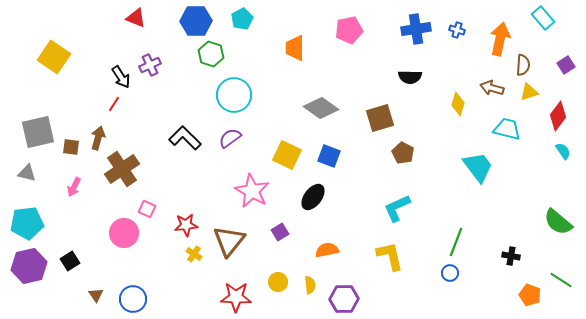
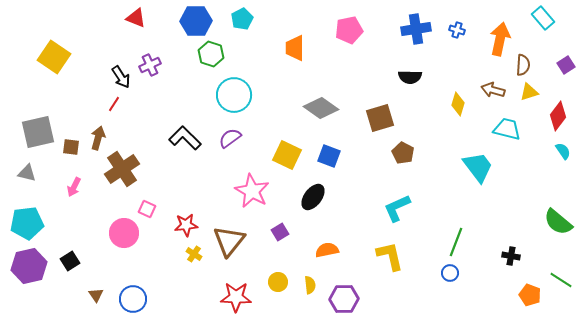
brown arrow at (492, 88): moved 1 px right, 2 px down
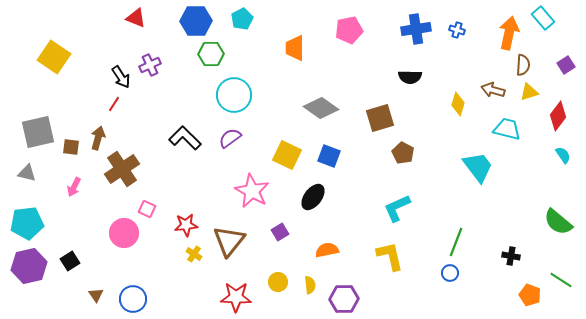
orange arrow at (500, 39): moved 9 px right, 6 px up
green hexagon at (211, 54): rotated 20 degrees counterclockwise
cyan semicircle at (563, 151): moved 4 px down
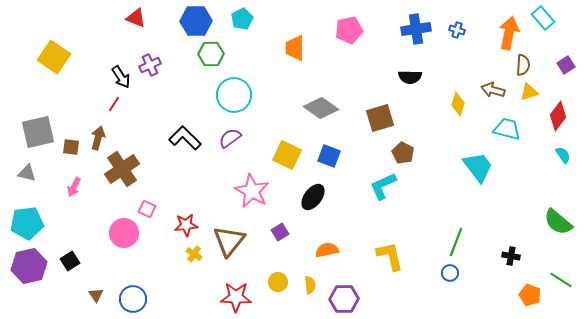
cyan L-shape at (397, 208): moved 14 px left, 22 px up
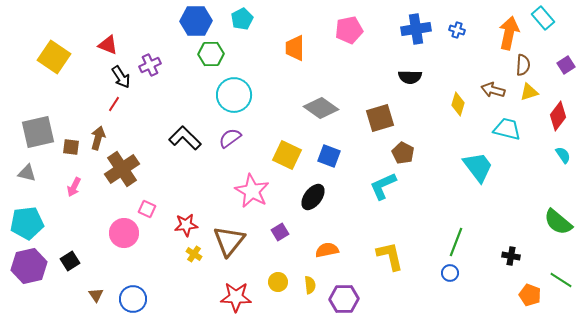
red triangle at (136, 18): moved 28 px left, 27 px down
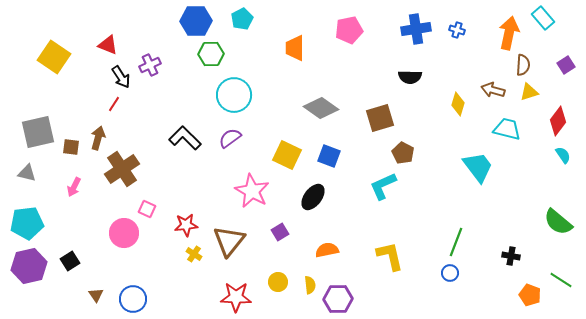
red diamond at (558, 116): moved 5 px down
purple hexagon at (344, 299): moved 6 px left
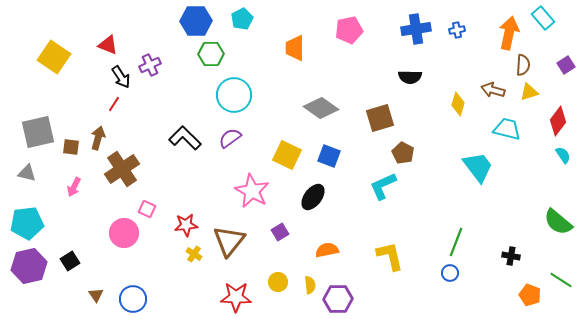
blue cross at (457, 30): rotated 28 degrees counterclockwise
